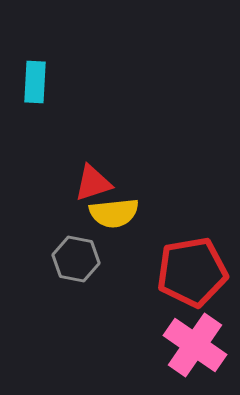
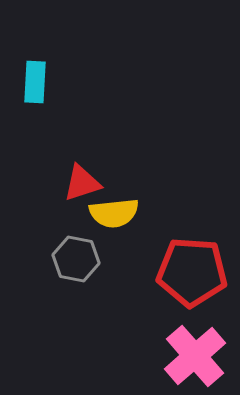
red triangle: moved 11 px left
red pentagon: rotated 14 degrees clockwise
pink cross: moved 11 px down; rotated 14 degrees clockwise
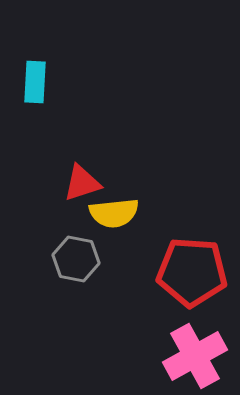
pink cross: rotated 12 degrees clockwise
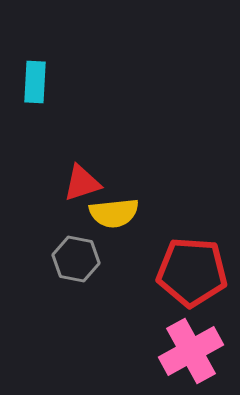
pink cross: moved 4 px left, 5 px up
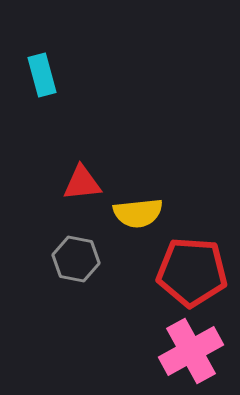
cyan rectangle: moved 7 px right, 7 px up; rotated 18 degrees counterclockwise
red triangle: rotated 12 degrees clockwise
yellow semicircle: moved 24 px right
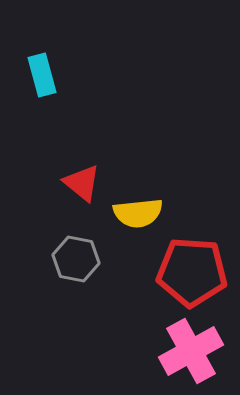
red triangle: rotated 45 degrees clockwise
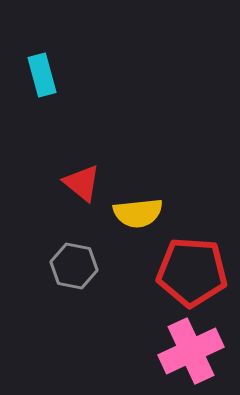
gray hexagon: moved 2 px left, 7 px down
pink cross: rotated 4 degrees clockwise
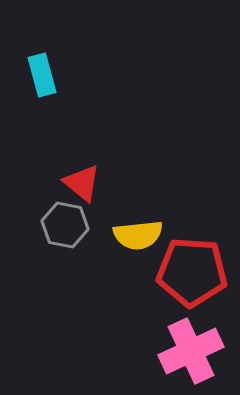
yellow semicircle: moved 22 px down
gray hexagon: moved 9 px left, 41 px up
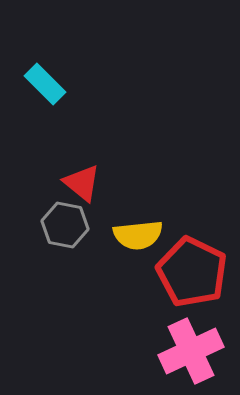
cyan rectangle: moved 3 px right, 9 px down; rotated 30 degrees counterclockwise
red pentagon: rotated 22 degrees clockwise
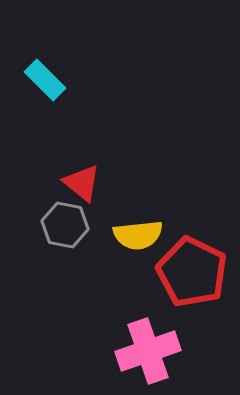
cyan rectangle: moved 4 px up
pink cross: moved 43 px left; rotated 6 degrees clockwise
